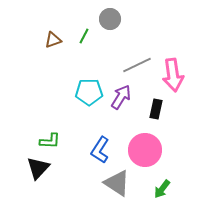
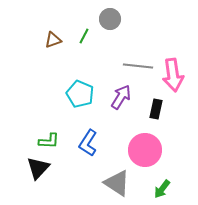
gray line: moved 1 px right, 1 px down; rotated 32 degrees clockwise
cyan pentagon: moved 9 px left, 2 px down; rotated 24 degrees clockwise
green L-shape: moved 1 px left
blue L-shape: moved 12 px left, 7 px up
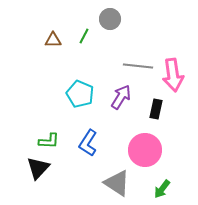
brown triangle: rotated 18 degrees clockwise
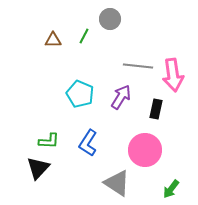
green arrow: moved 9 px right
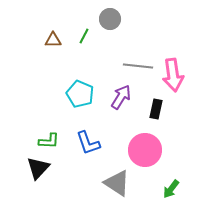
blue L-shape: rotated 52 degrees counterclockwise
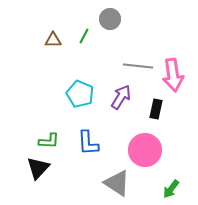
blue L-shape: rotated 16 degrees clockwise
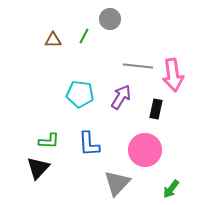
cyan pentagon: rotated 16 degrees counterclockwise
blue L-shape: moved 1 px right, 1 px down
gray triangle: rotated 40 degrees clockwise
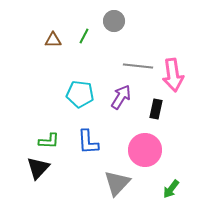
gray circle: moved 4 px right, 2 px down
blue L-shape: moved 1 px left, 2 px up
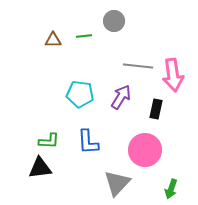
green line: rotated 56 degrees clockwise
black triangle: moved 2 px right; rotated 40 degrees clockwise
green arrow: rotated 18 degrees counterclockwise
